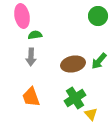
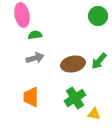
pink ellipse: moved 1 px up
gray arrow: moved 4 px right, 1 px down; rotated 108 degrees counterclockwise
orange trapezoid: rotated 20 degrees clockwise
yellow triangle: moved 3 px right; rotated 40 degrees counterclockwise
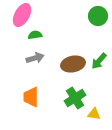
pink ellipse: rotated 40 degrees clockwise
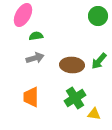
pink ellipse: moved 1 px right
green semicircle: moved 1 px right, 1 px down
brown ellipse: moved 1 px left, 1 px down; rotated 15 degrees clockwise
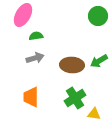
green arrow: rotated 18 degrees clockwise
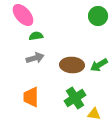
pink ellipse: rotated 70 degrees counterclockwise
green arrow: moved 4 px down
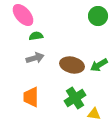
brown ellipse: rotated 10 degrees clockwise
